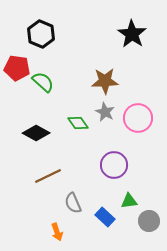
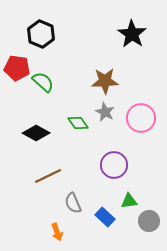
pink circle: moved 3 px right
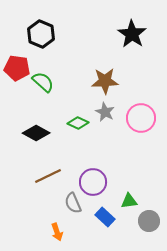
green diamond: rotated 30 degrees counterclockwise
purple circle: moved 21 px left, 17 px down
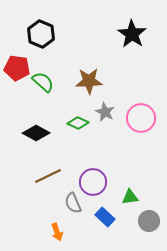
brown star: moved 16 px left
green triangle: moved 1 px right, 4 px up
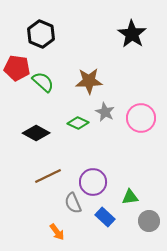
orange arrow: rotated 18 degrees counterclockwise
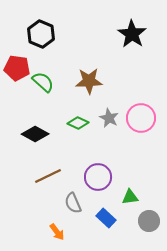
gray star: moved 4 px right, 6 px down
black diamond: moved 1 px left, 1 px down
purple circle: moved 5 px right, 5 px up
blue rectangle: moved 1 px right, 1 px down
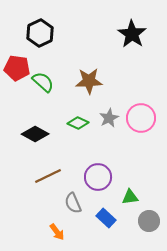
black hexagon: moved 1 px left, 1 px up; rotated 12 degrees clockwise
gray star: rotated 18 degrees clockwise
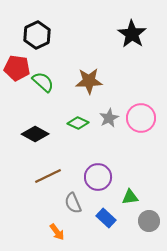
black hexagon: moved 3 px left, 2 px down
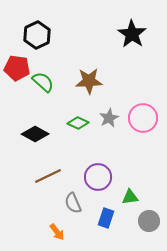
pink circle: moved 2 px right
blue rectangle: rotated 66 degrees clockwise
